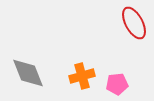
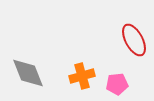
red ellipse: moved 17 px down
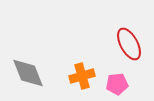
red ellipse: moved 5 px left, 4 px down
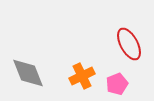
orange cross: rotated 10 degrees counterclockwise
pink pentagon: rotated 15 degrees counterclockwise
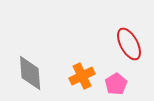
gray diamond: moved 2 px right; rotated 18 degrees clockwise
pink pentagon: moved 1 px left; rotated 10 degrees counterclockwise
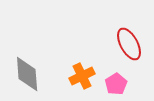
gray diamond: moved 3 px left, 1 px down
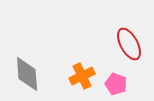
pink pentagon: rotated 20 degrees counterclockwise
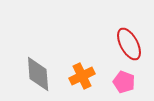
gray diamond: moved 11 px right
pink pentagon: moved 8 px right, 2 px up
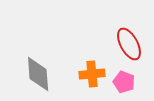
orange cross: moved 10 px right, 2 px up; rotated 20 degrees clockwise
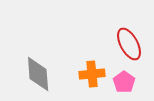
pink pentagon: rotated 15 degrees clockwise
